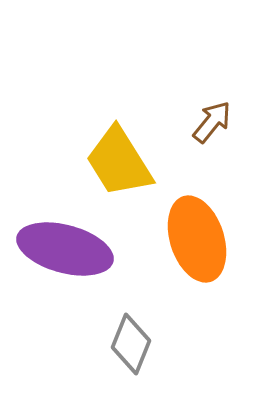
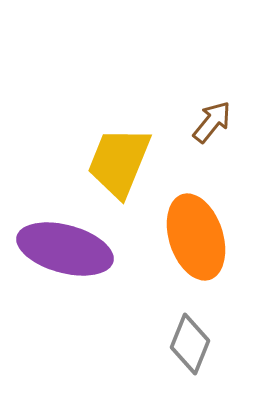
yellow trapezoid: rotated 54 degrees clockwise
orange ellipse: moved 1 px left, 2 px up
gray diamond: moved 59 px right
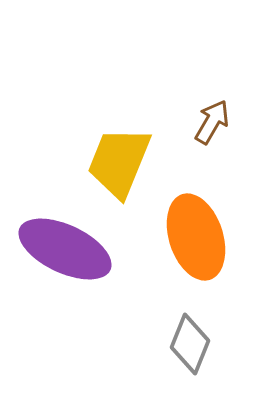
brown arrow: rotated 9 degrees counterclockwise
purple ellipse: rotated 10 degrees clockwise
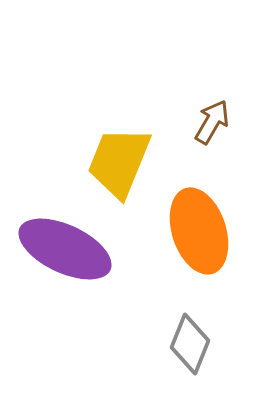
orange ellipse: moved 3 px right, 6 px up
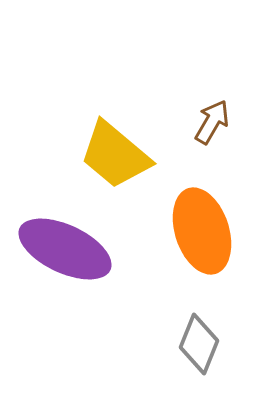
yellow trapezoid: moved 4 px left, 7 px up; rotated 72 degrees counterclockwise
orange ellipse: moved 3 px right
gray diamond: moved 9 px right
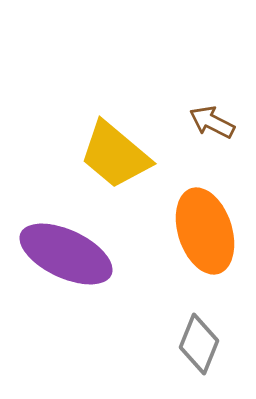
brown arrow: rotated 93 degrees counterclockwise
orange ellipse: moved 3 px right
purple ellipse: moved 1 px right, 5 px down
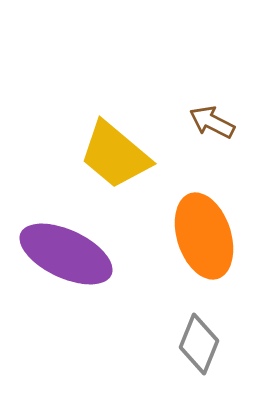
orange ellipse: moved 1 px left, 5 px down
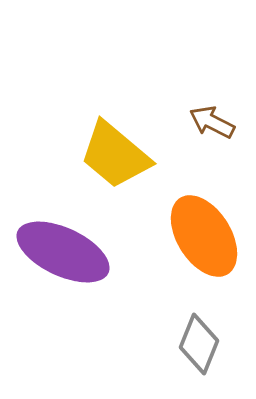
orange ellipse: rotated 14 degrees counterclockwise
purple ellipse: moved 3 px left, 2 px up
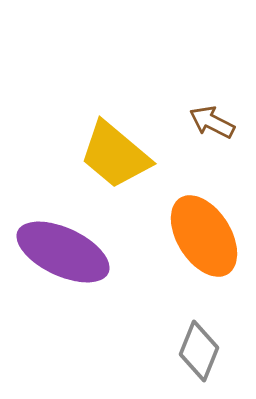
gray diamond: moved 7 px down
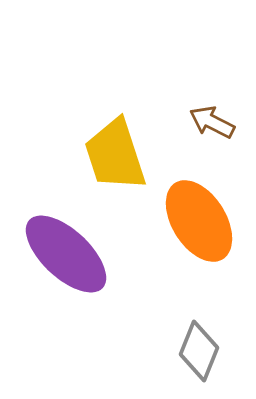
yellow trapezoid: rotated 32 degrees clockwise
orange ellipse: moved 5 px left, 15 px up
purple ellipse: moved 3 px right, 2 px down; rotated 18 degrees clockwise
